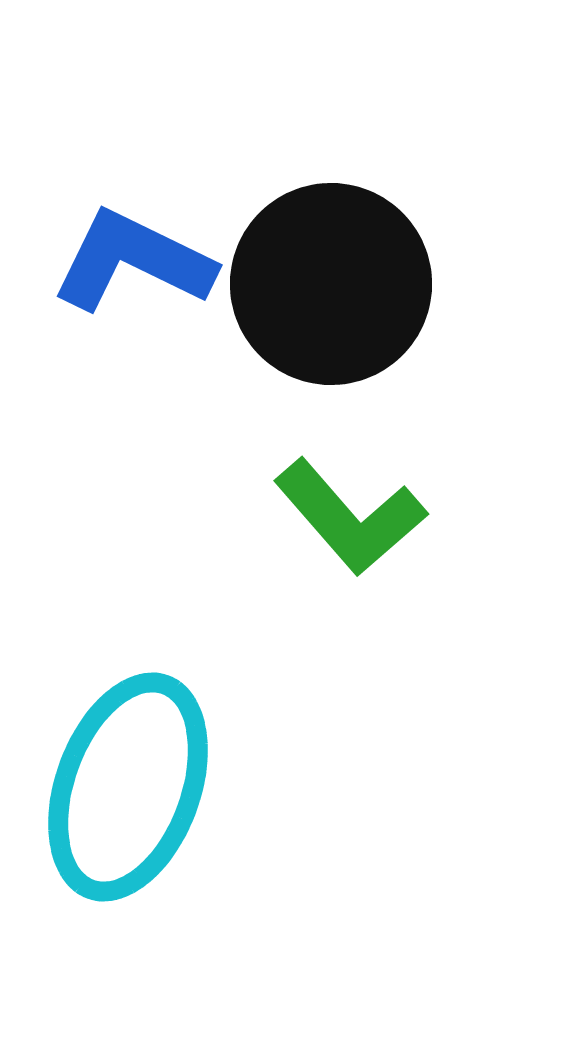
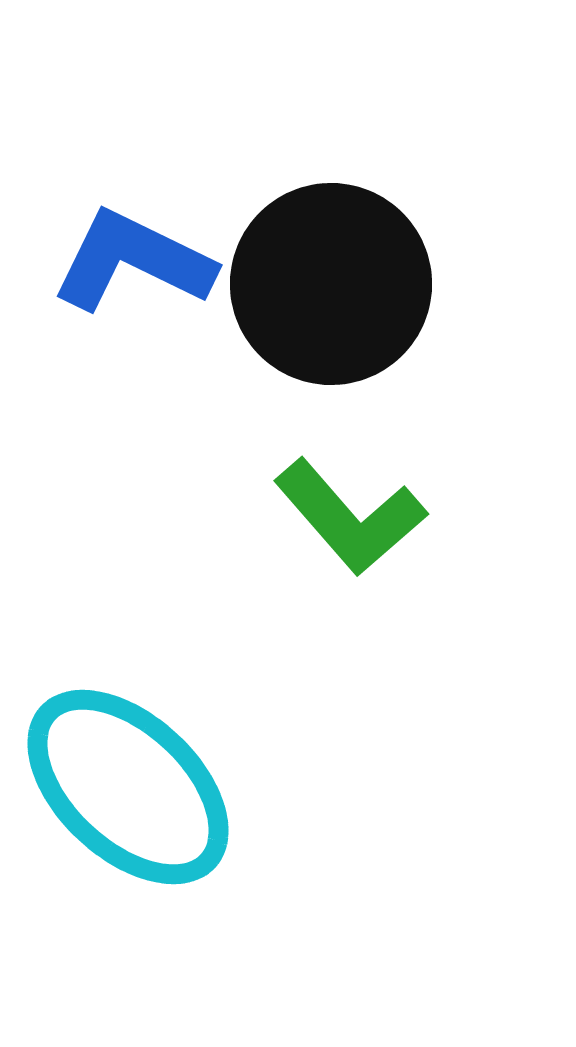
cyan ellipse: rotated 67 degrees counterclockwise
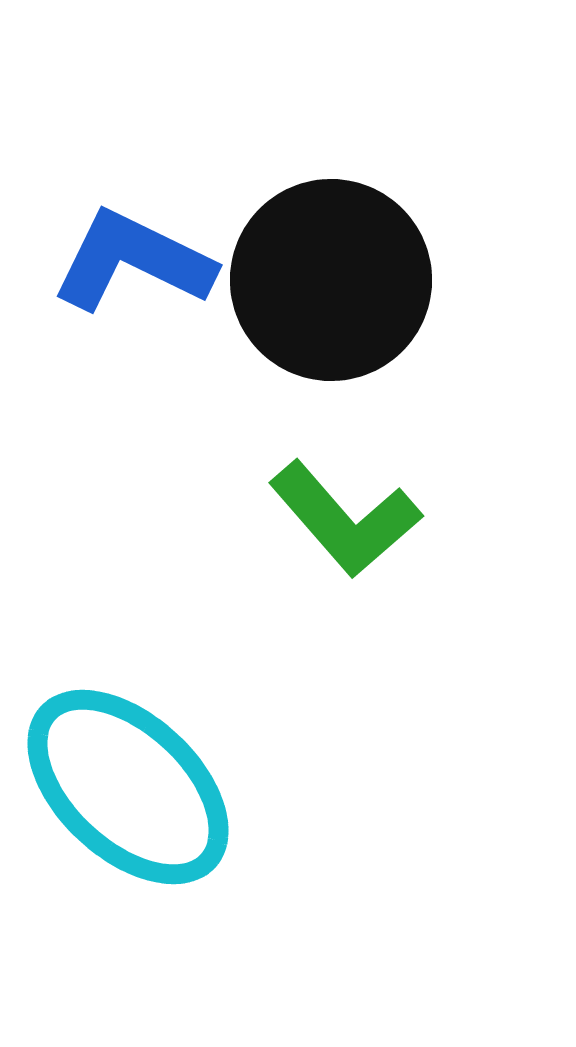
black circle: moved 4 px up
green L-shape: moved 5 px left, 2 px down
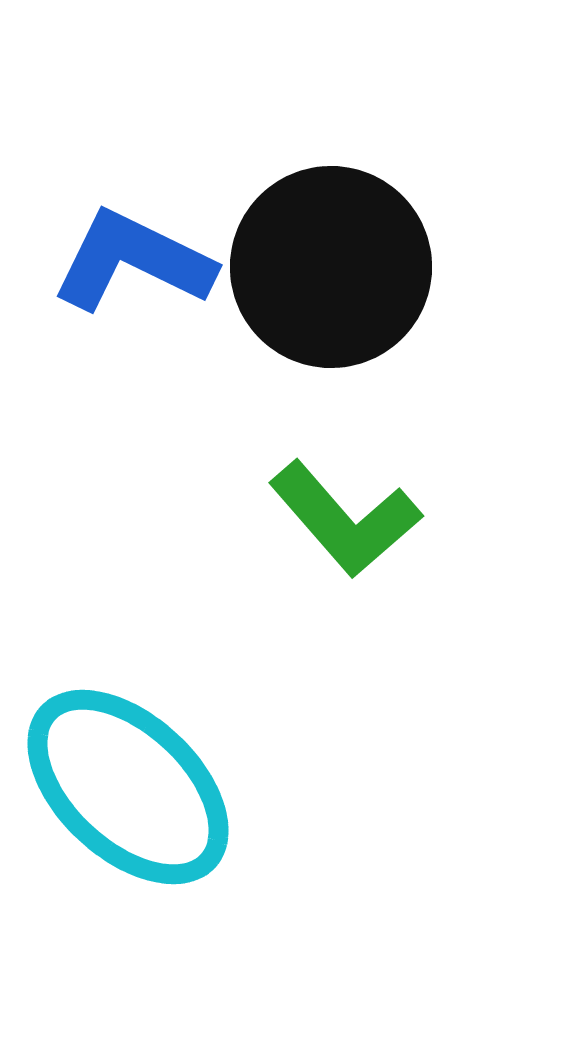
black circle: moved 13 px up
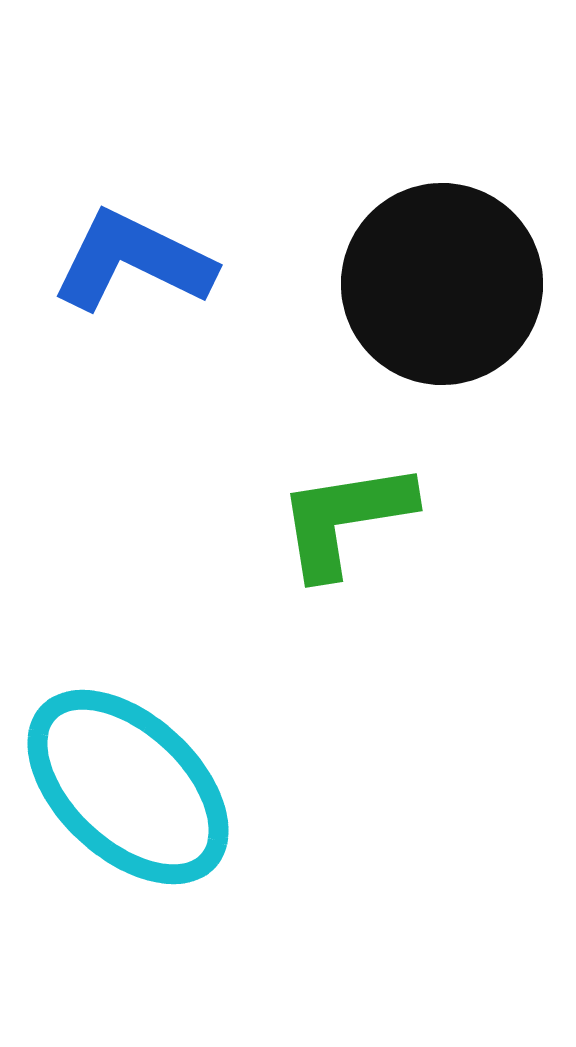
black circle: moved 111 px right, 17 px down
green L-shape: rotated 122 degrees clockwise
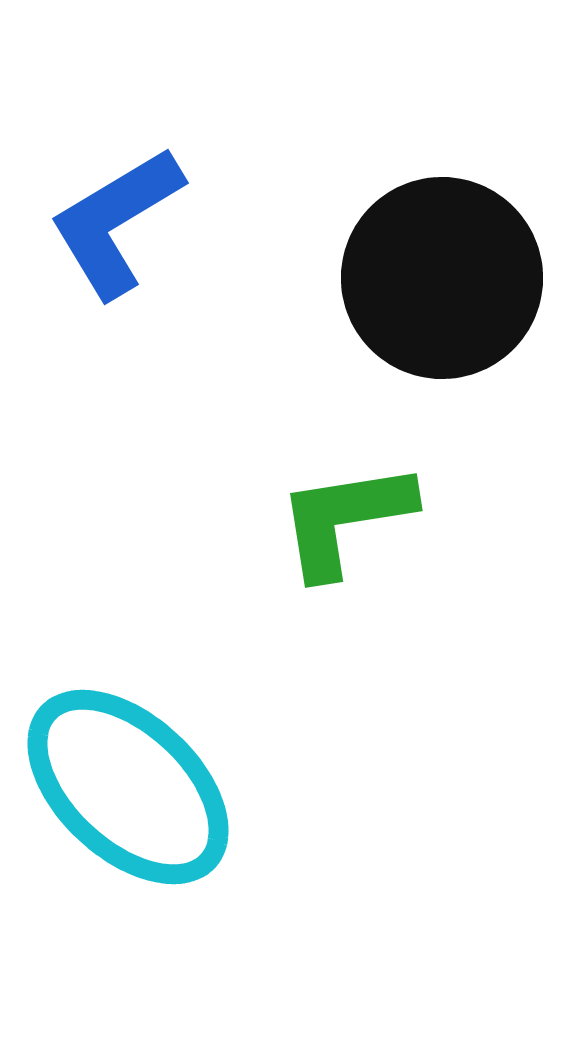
blue L-shape: moved 17 px left, 39 px up; rotated 57 degrees counterclockwise
black circle: moved 6 px up
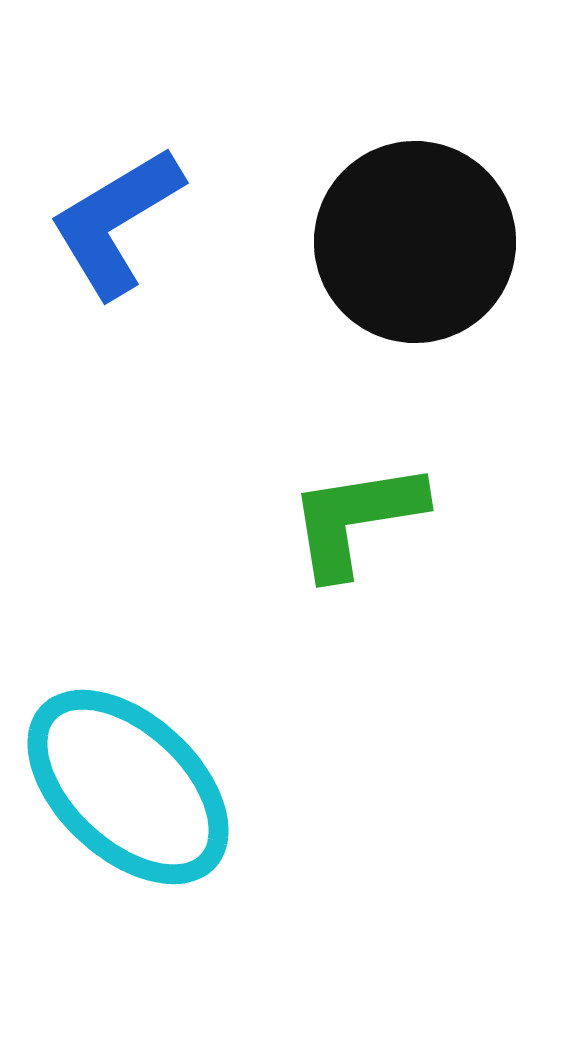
black circle: moved 27 px left, 36 px up
green L-shape: moved 11 px right
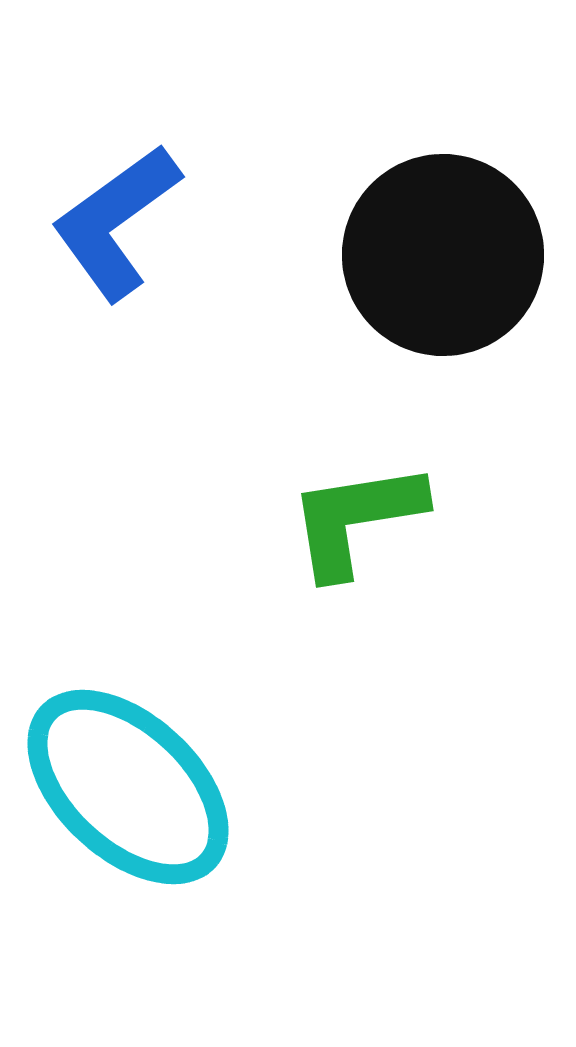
blue L-shape: rotated 5 degrees counterclockwise
black circle: moved 28 px right, 13 px down
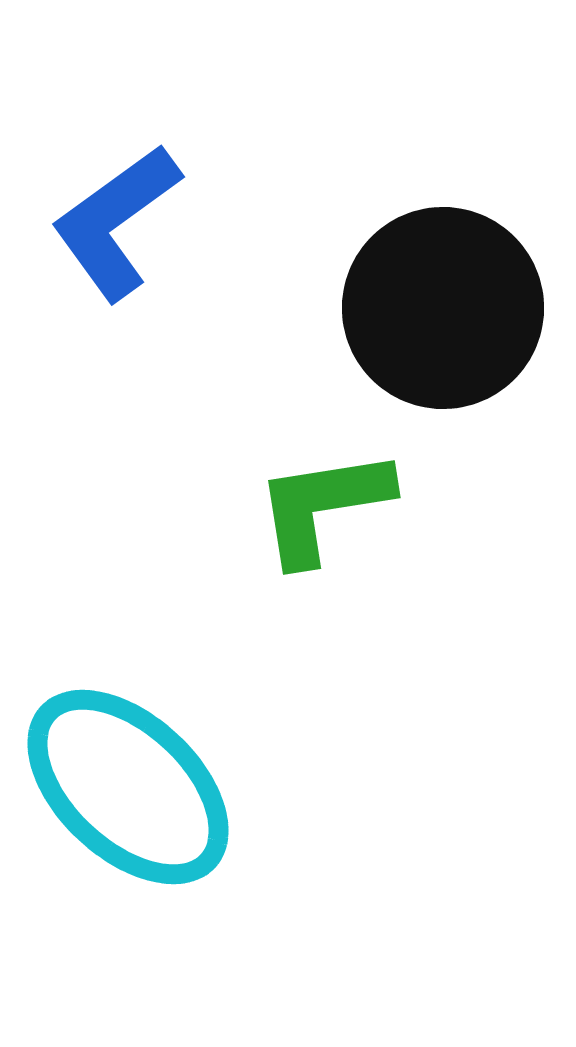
black circle: moved 53 px down
green L-shape: moved 33 px left, 13 px up
